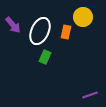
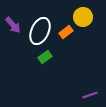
orange rectangle: rotated 40 degrees clockwise
green rectangle: rotated 32 degrees clockwise
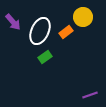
purple arrow: moved 3 px up
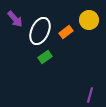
yellow circle: moved 6 px right, 3 px down
purple arrow: moved 2 px right, 3 px up
purple line: rotated 56 degrees counterclockwise
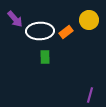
white ellipse: rotated 64 degrees clockwise
green rectangle: rotated 56 degrees counterclockwise
